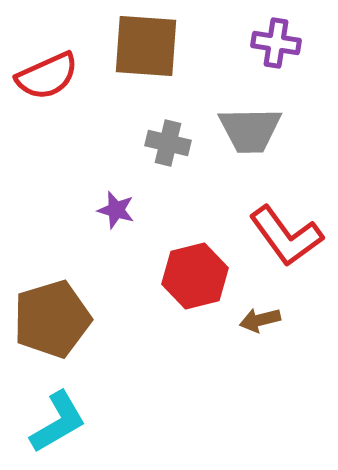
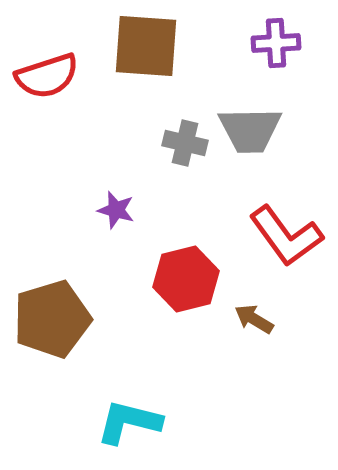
purple cross: rotated 12 degrees counterclockwise
red semicircle: rotated 6 degrees clockwise
gray cross: moved 17 px right
red hexagon: moved 9 px left, 3 px down
brown arrow: moved 6 px left, 1 px up; rotated 45 degrees clockwise
cyan L-shape: moved 71 px right; rotated 136 degrees counterclockwise
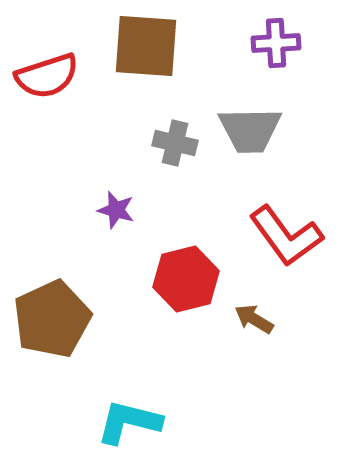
gray cross: moved 10 px left
brown pentagon: rotated 8 degrees counterclockwise
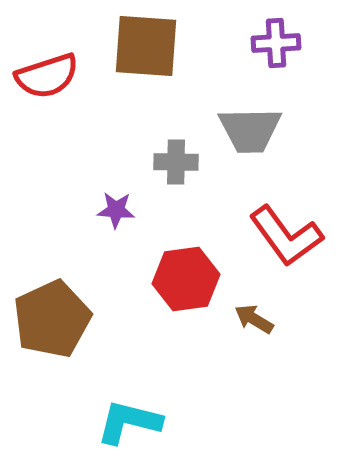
gray cross: moved 1 px right, 19 px down; rotated 12 degrees counterclockwise
purple star: rotated 12 degrees counterclockwise
red hexagon: rotated 6 degrees clockwise
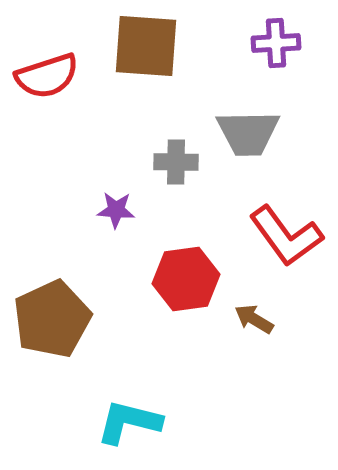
gray trapezoid: moved 2 px left, 3 px down
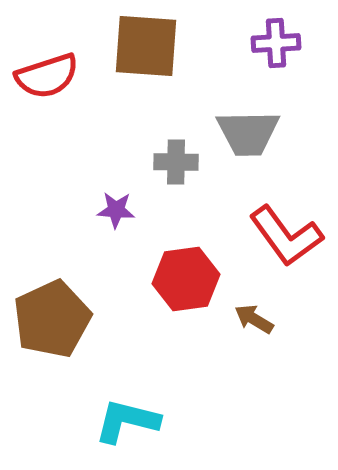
cyan L-shape: moved 2 px left, 1 px up
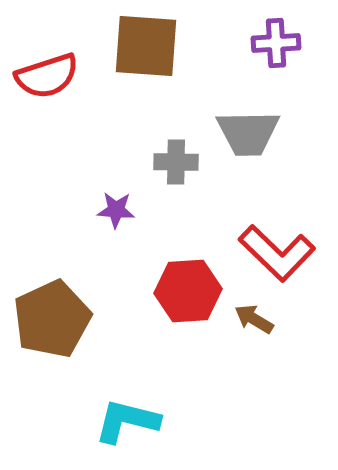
red L-shape: moved 9 px left, 17 px down; rotated 10 degrees counterclockwise
red hexagon: moved 2 px right, 12 px down; rotated 4 degrees clockwise
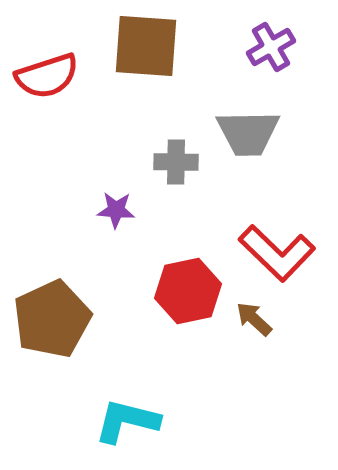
purple cross: moved 5 px left, 4 px down; rotated 27 degrees counterclockwise
red hexagon: rotated 8 degrees counterclockwise
brown arrow: rotated 12 degrees clockwise
